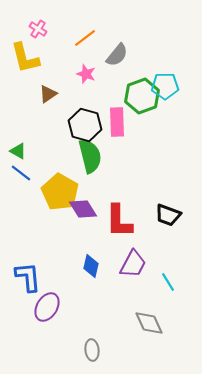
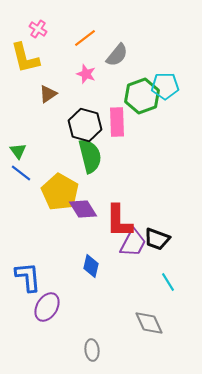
green triangle: rotated 24 degrees clockwise
black trapezoid: moved 11 px left, 24 px down
purple trapezoid: moved 21 px up
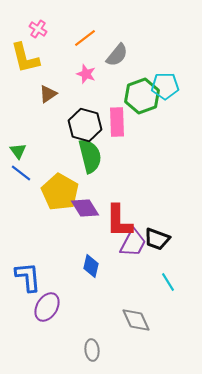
purple diamond: moved 2 px right, 1 px up
gray diamond: moved 13 px left, 3 px up
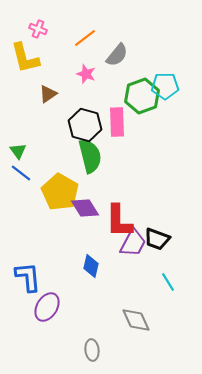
pink cross: rotated 12 degrees counterclockwise
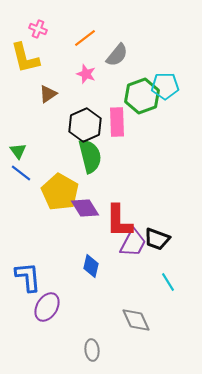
black hexagon: rotated 20 degrees clockwise
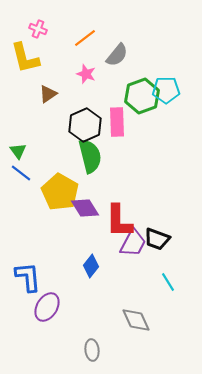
cyan pentagon: moved 1 px right, 4 px down
blue diamond: rotated 25 degrees clockwise
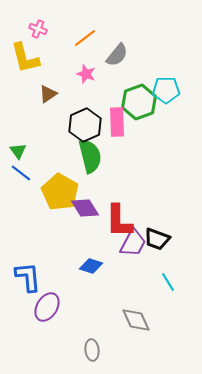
green hexagon: moved 3 px left, 6 px down
blue diamond: rotated 70 degrees clockwise
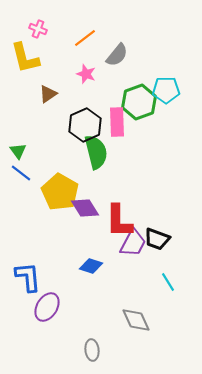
green semicircle: moved 6 px right, 4 px up
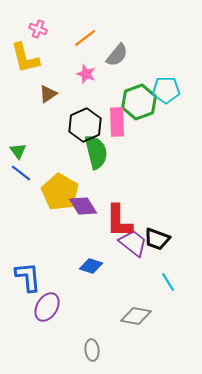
purple diamond: moved 2 px left, 2 px up
purple trapezoid: rotated 80 degrees counterclockwise
gray diamond: moved 4 px up; rotated 56 degrees counterclockwise
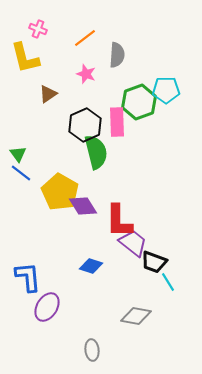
gray semicircle: rotated 35 degrees counterclockwise
green triangle: moved 3 px down
black trapezoid: moved 3 px left, 23 px down
